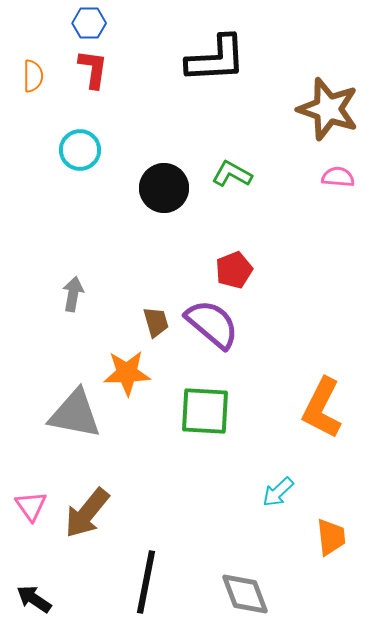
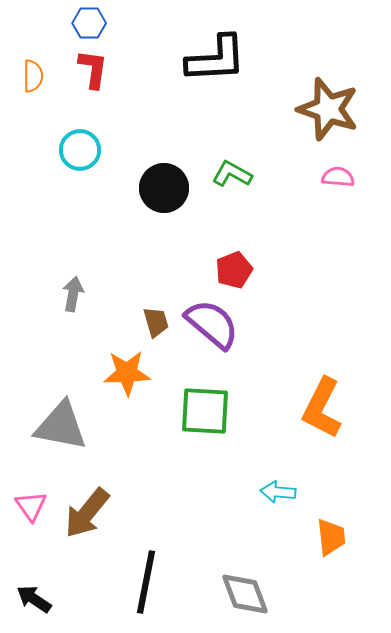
gray triangle: moved 14 px left, 12 px down
cyan arrow: rotated 48 degrees clockwise
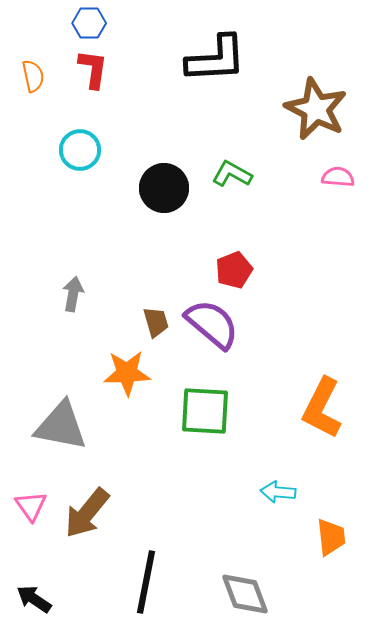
orange semicircle: rotated 12 degrees counterclockwise
brown star: moved 12 px left; rotated 8 degrees clockwise
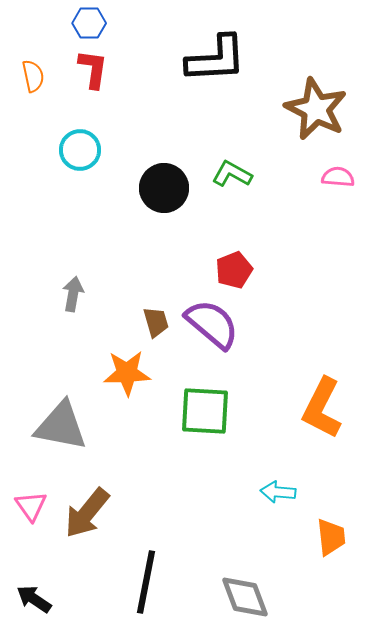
gray diamond: moved 3 px down
